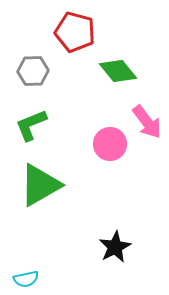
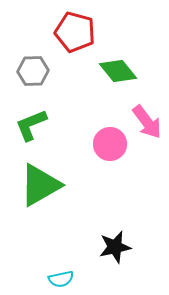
black star: rotated 16 degrees clockwise
cyan semicircle: moved 35 px right
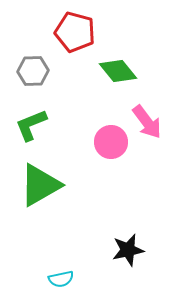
pink circle: moved 1 px right, 2 px up
black star: moved 13 px right, 3 px down
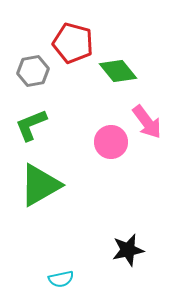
red pentagon: moved 2 px left, 11 px down
gray hexagon: rotated 8 degrees counterclockwise
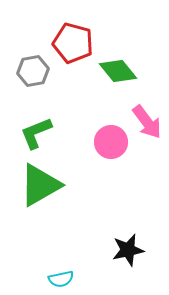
green L-shape: moved 5 px right, 8 px down
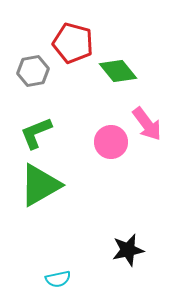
pink arrow: moved 2 px down
cyan semicircle: moved 3 px left
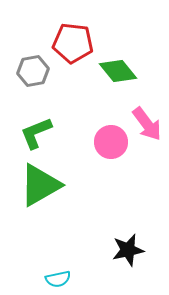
red pentagon: rotated 9 degrees counterclockwise
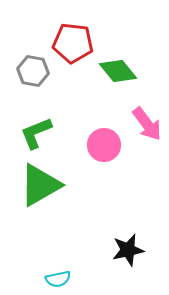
gray hexagon: rotated 20 degrees clockwise
pink circle: moved 7 px left, 3 px down
